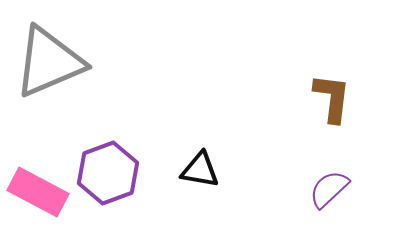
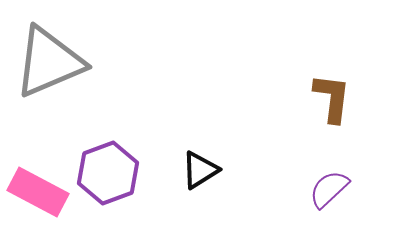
black triangle: rotated 42 degrees counterclockwise
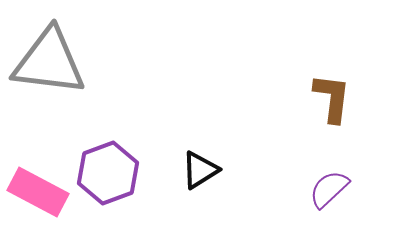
gray triangle: rotated 30 degrees clockwise
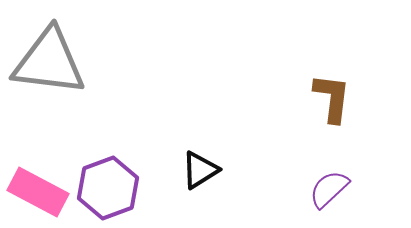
purple hexagon: moved 15 px down
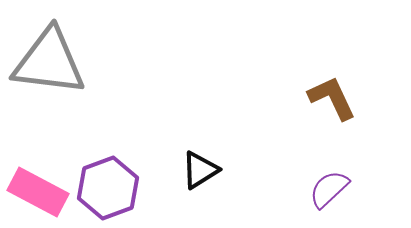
brown L-shape: rotated 32 degrees counterclockwise
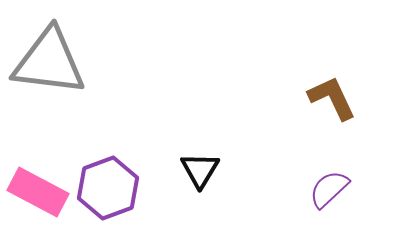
black triangle: rotated 27 degrees counterclockwise
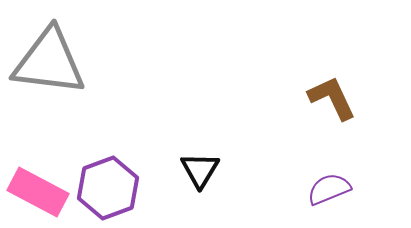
purple semicircle: rotated 21 degrees clockwise
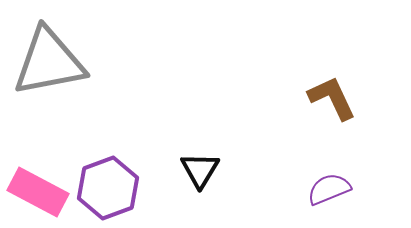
gray triangle: rotated 18 degrees counterclockwise
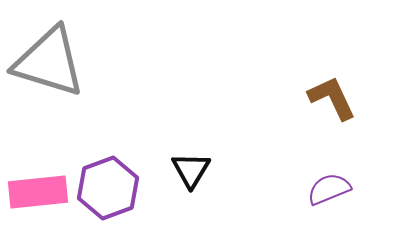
gray triangle: rotated 28 degrees clockwise
black triangle: moved 9 px left
pink rectangle: rotated 34 degrees counterclockwise
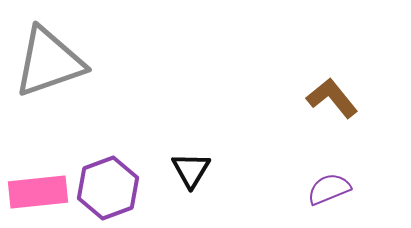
gray triangle: rotated 36 degrees counterclockwise
brown L-shape: rotated 14 degrees counterclockwise
